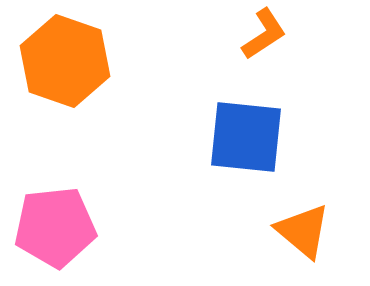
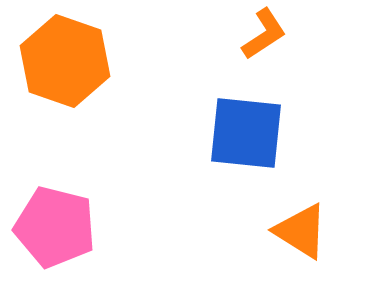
blue square: moved 4 px up
pink pentagon: rotated 20 degrees clockwise
orange triangle: moved 2 px left; rotated 8 degrees counterclockwise
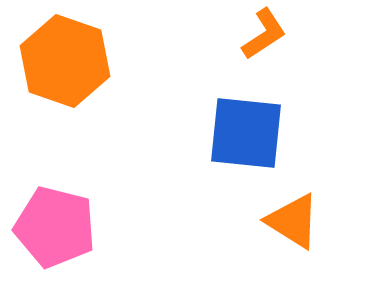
orange triangle: moved 8 px left, 10 px up
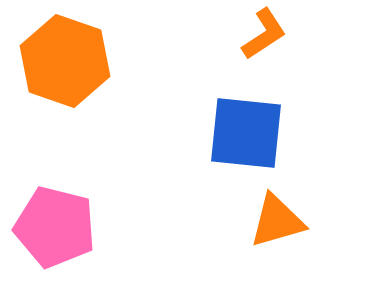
orange triangle: moved 16 px left; rotated 48 degrees counterclockwise
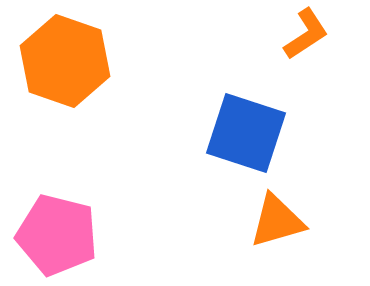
orange L-shape: moved 42 px right
blue square: rotated 12 degrees clockwise
pink pentagon: moved 2 px right, 8 px down
